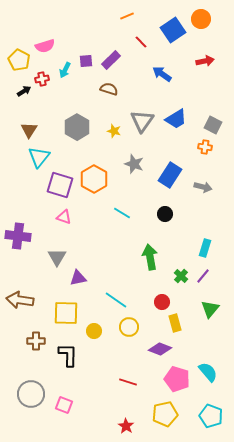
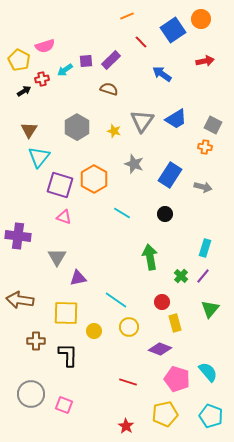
cyan arrow at (65, 70): rotated 28 degrees clockwise
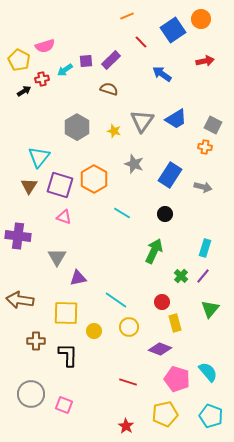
brown triangle at (29, 130): moved 56 px down
green arrow at (150, 257): moved 4 px right, 6 px up; rotated 35 degrees clockwise
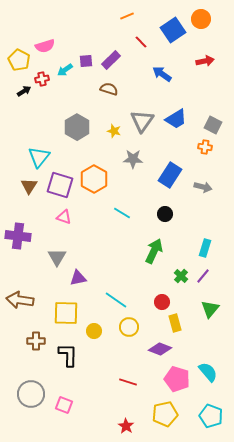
gray star at (134, 164): moved 1 px left, 5 px up; rotated 18 degrees counterclockwise
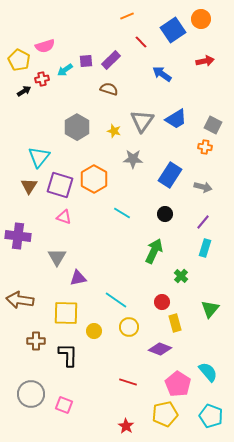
purple line at (203, 276): moved 54 px up
pink pentagon at (177, 379): moved 1 px right, 5 px down; rotated 15 degrees clockwise
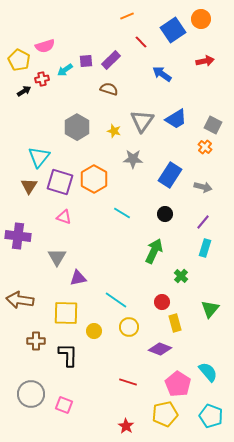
orange cross at (205, 147): rotated 32 degrees clockwise
purple square at (60, 185): moved 3 px up
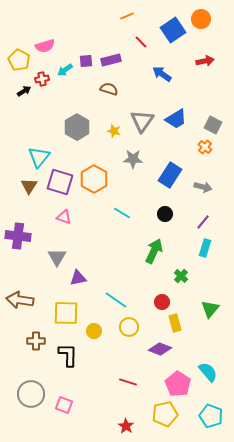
purple rectangle at (111, 60): rotated 30 degrees clockwise
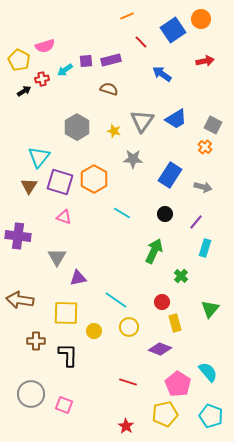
purple line at (203, 222): moved 7 px left
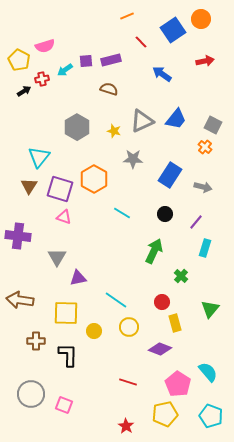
blue trapezoid at (176, 119): rotated 20 degrees counterclockwise
gray triangle at (142, 121): rotated 30 degrees clockwise
purple square at (60, 182): moved 7 px down
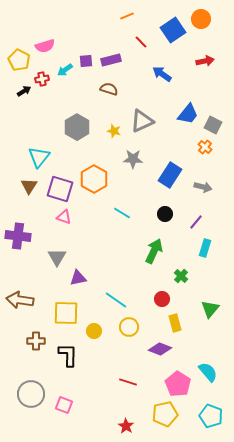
blue trapezoid at (176, 119): moved 12 px right, 5 px up
red circle at (162, 302): moved 3 px up
